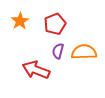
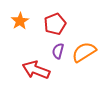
orange semicircle: rotated 30 degrees counterclockwise
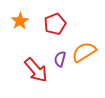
purple semicircle: moved 2 px right, 8 px down
red arrow: rotated 152 degrees counterclockwise
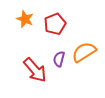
orange star: moved 5 px right, 2 px up; rotated 18 degrees counterclockwise
purple semicircle: moved 1 px left
red arrow: moved 1 px left
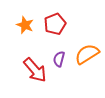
orange star: moved 6 px down
orange semicircle: moved 3 px right, 2 px down
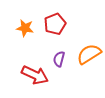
orange star: moved 3 px down; rotated 12 degrees counterclockwise
orange semicircle: moved 2 px right
red arrow: moved 5 px down; rotated 24 degrees counterclockwise
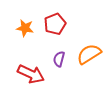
red arrow: moved 4 px left, 1 px up
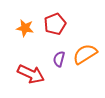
orange semicircle: moved 4 px left
